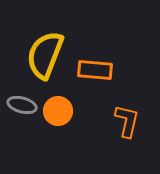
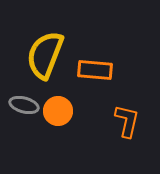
gray ellipse: moved 2 px right
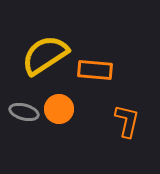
yellow semicircle: rotated 36 degrees clockwise
gray ellipse: moved 7 px down
orange circle: moved 1 px right, 2 px up
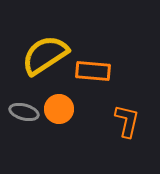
orange rectangle: moved 2 px left, 1 px down
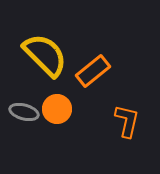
yellow semicircle: rotated 78 degrees clockwise
orange rectangle: rotated 44 degrees counterclockwise
orange circle: moved 2 px left
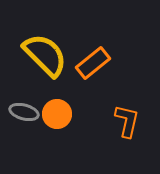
orange rectangle: moved 8 px up
orange circle: moved 5 px down
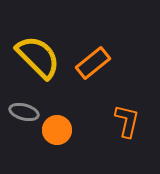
yellow semicircle: moved 7 px left, 2 px down
orange circle: moved 16 px down
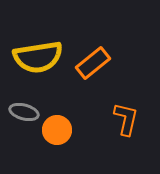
yellow semicircle: rotated 126 degrees clockwise
orange L-shape: moved 1 px left, 2 px up
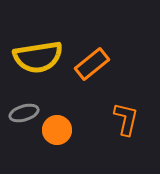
orange rectangle: moved 1 px left, 1 px down
gray ellipse: moved 1 px down; rotated 32 degrees counterclockwise
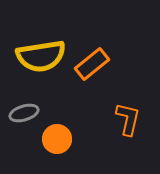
yellow semicircle: moved 3 px right, 1 px up
orange L-shape: moved 2 px right
orange circle: moved 9 px down
